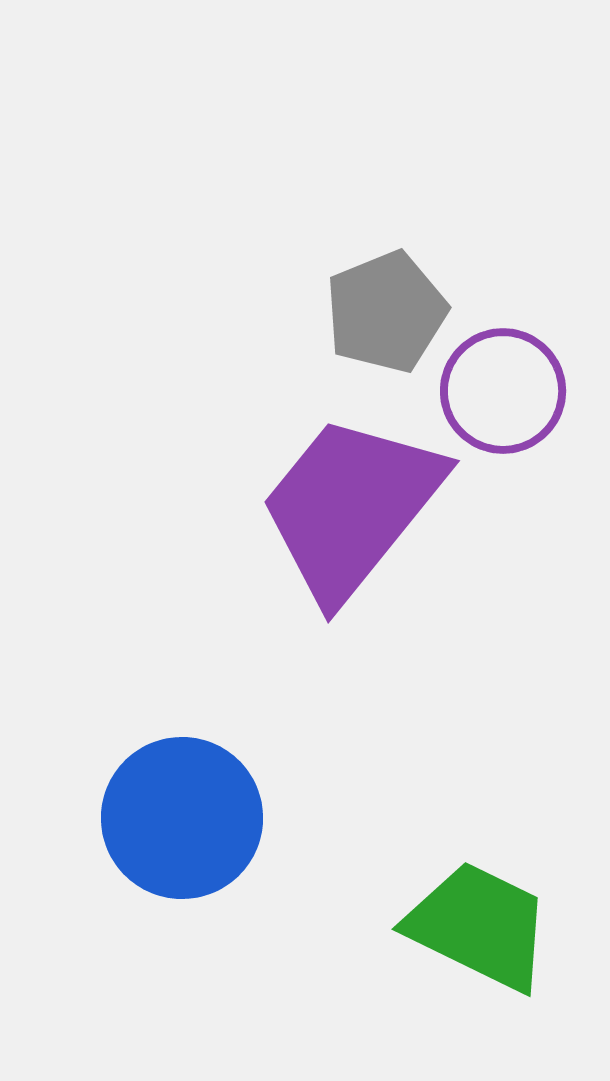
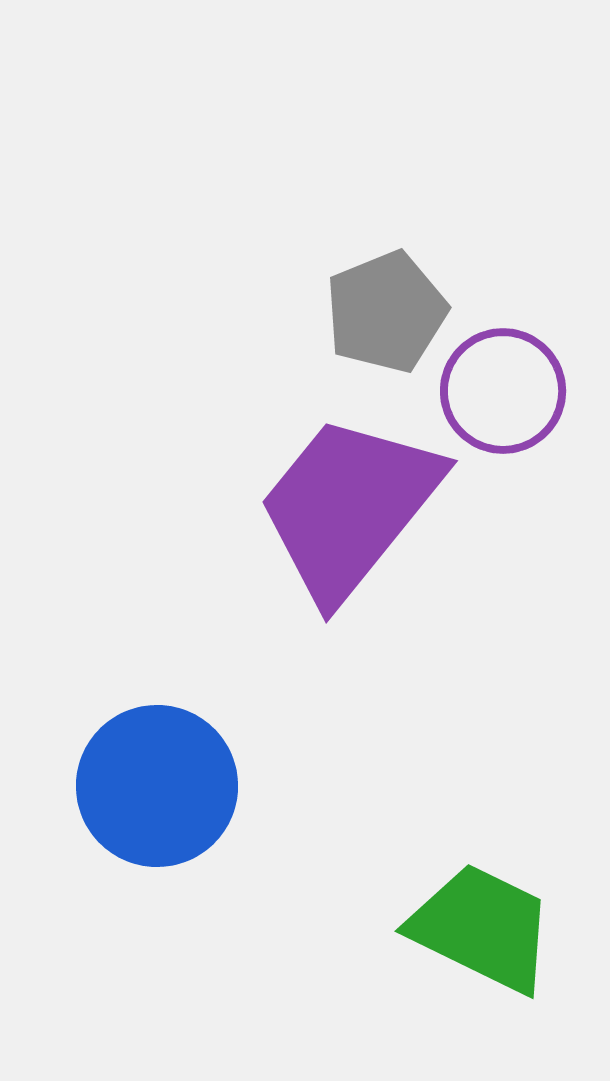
purple trapezoid: moved 2 px left
blue circle: moved 25 px left, 32 px up
green trapezoid: moved 3 px right, 2 px down
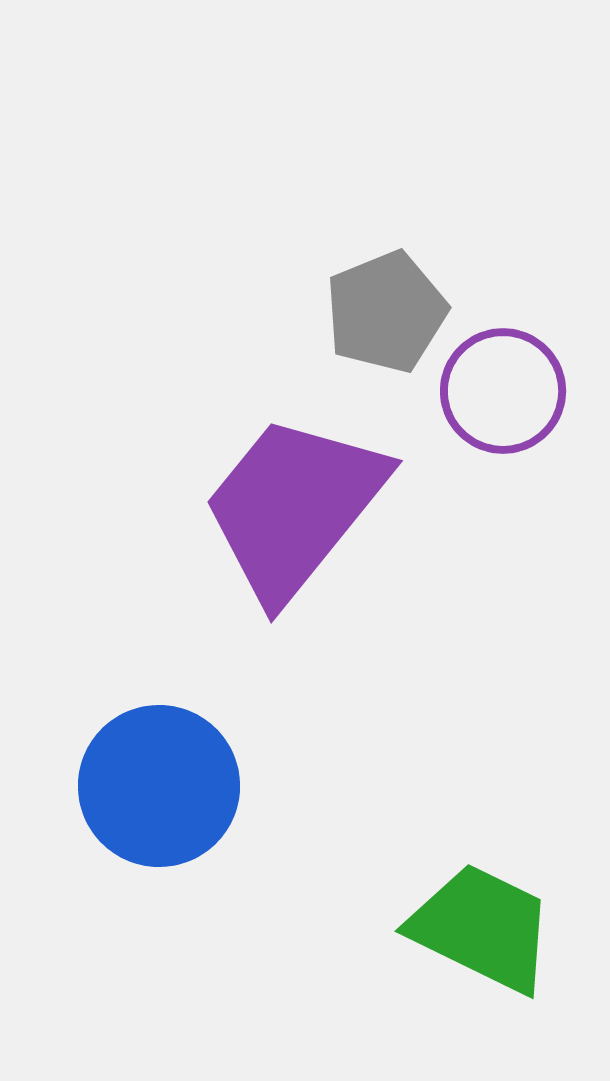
purple trapezoid: moved 55 px left
blue circle: moved 2 px right
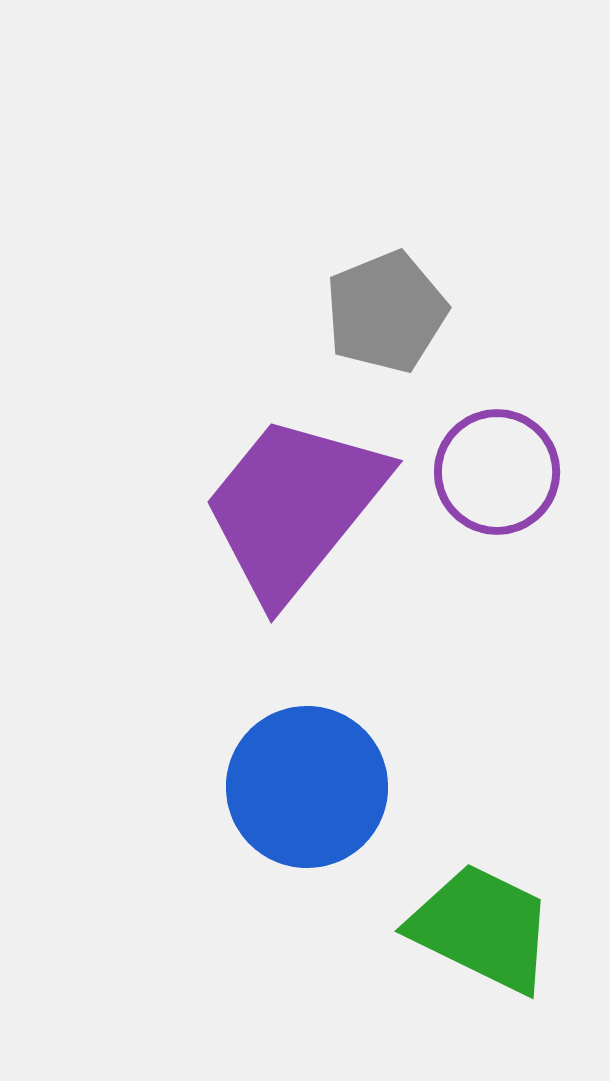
purple circle: moved 6 px left, 81 px down
blue circle: moved 148 px right, 1 px down
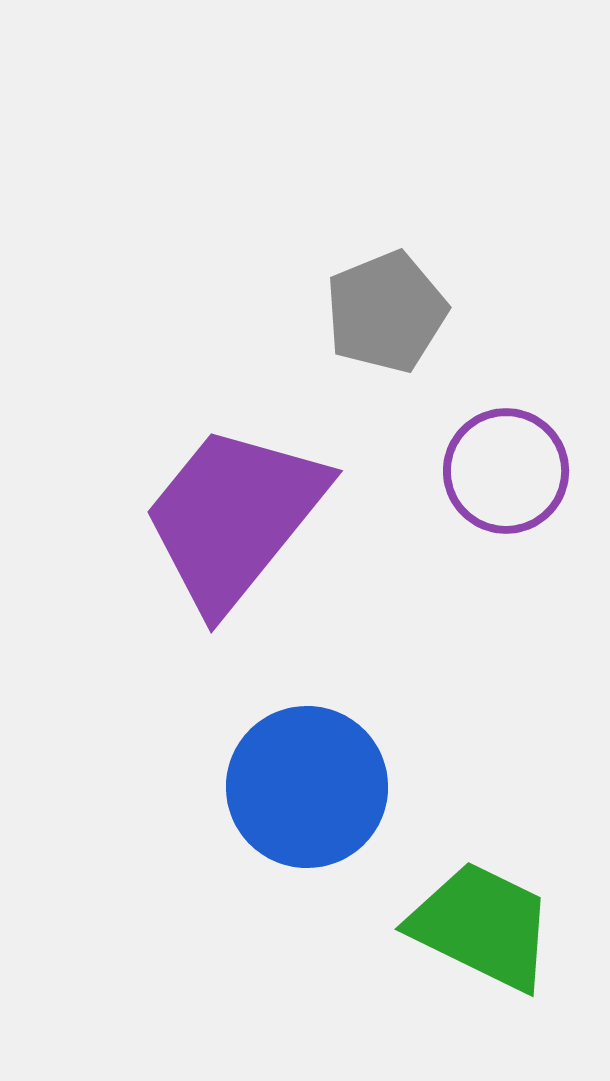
purple circle: moved 9 px right, 1 px up
purple trapezoid: moved 60 px left, 10 px down
green trapezoid: moved 2 px up
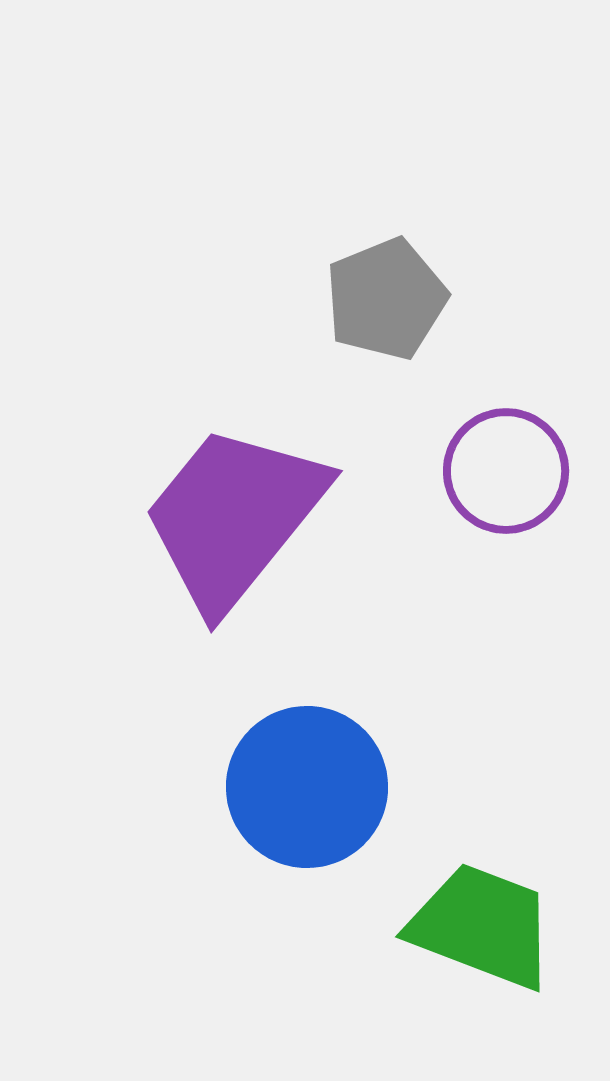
gray pentagon: moved 13 px up
green trapezoid: rotated 5 degrees counterclockwise
